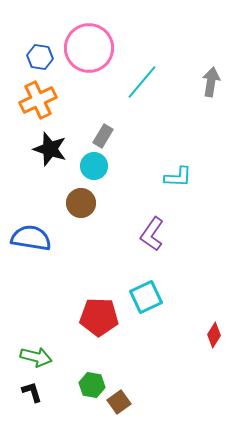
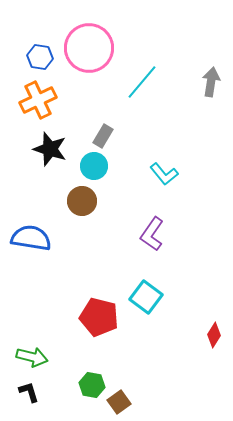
cyan L-shape: moved 14 px left, 3 px up; rotated 48 degrees clockwise
brown circle: moved 1 px right, 2 px up
cyan square: rotated 28 degrees counterclockwise
red pentagon: rotated 12 degrees clockwise
green arrow: moved 4 px left
black L-shape: moved 3 px left
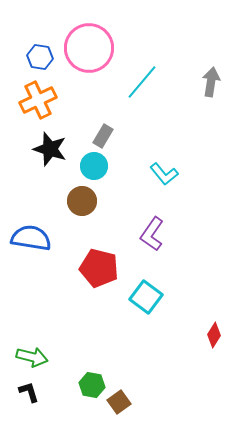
red pentagon: moved 49 px up
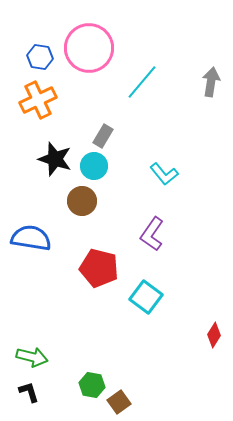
black star: moved 5 px right, 10 px down
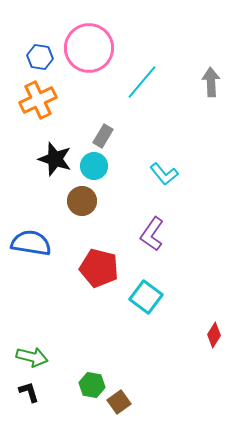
gray arrow: rotated 12 degrees counterclockwise
blue semicircle: moved 5 px down
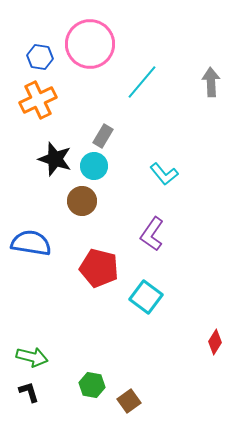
pink circle: moved 1 px right, 4 px up
red diamond: moved 1 px right, 7 px down
brown square: moved 10 px right, 1 px up
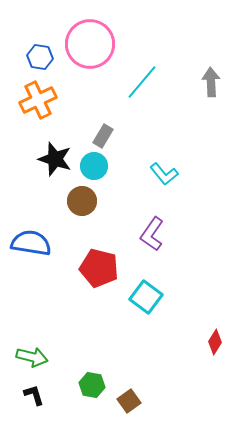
black L-shape: moved 5 px right, 3 px down
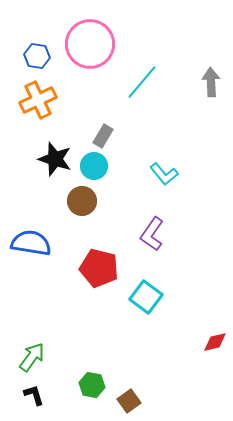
blue hexagon: moved 3 px left, 1 px up
red diamond: rotated 45 degrees clockwise
green arrow: rotated 68 degrees counterclockwise
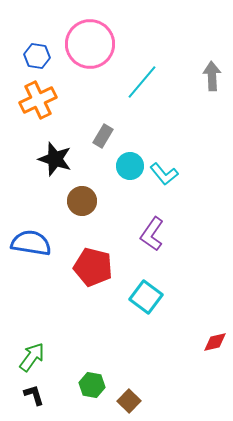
gray arrow: moved 1 px right, 6 px up
cyan circle: moved 36 px right
red pentagon: moved 6 px left, 1 px up
brown square: rotated 10 degrees counterclockwise
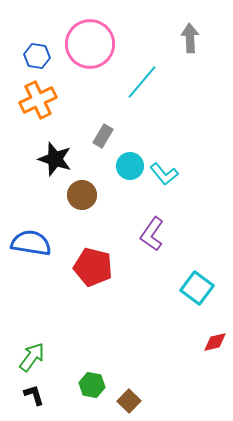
gray arrow: moved 22 px left, 38 px up
brown circle: moved 6 px up
cyan square: moved 51 px right, 9 px up
